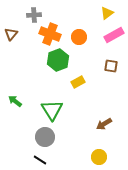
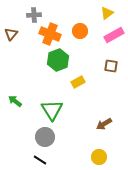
orange circle: moved 1 px right, 6 px up
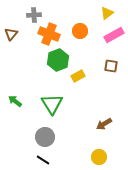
orange cross: moved 1 px left
yellow rectangle: moved 6 px up
green triangle: moved 6 px up
black line: moved 3 px right
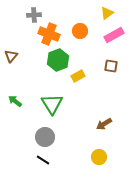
brown triangle: moved 22 px down
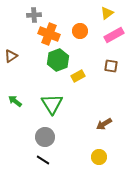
brown triangle: rotated 16 degrees clockwise
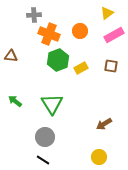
brown triangle: rotated 40 degrees clockwise
yellow rectangle: moved 3 px right, 8 px up
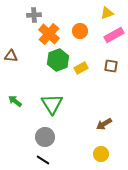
yellow triangle: rotated 16 degrees clockwise
orange cross: rotated 20 degrees clockwise
yellow circle: moved 2 px right, 3 px up
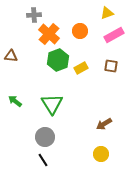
black line: rotated 24 degrees clockwise
